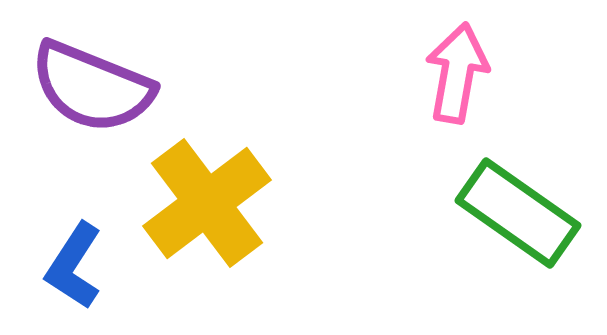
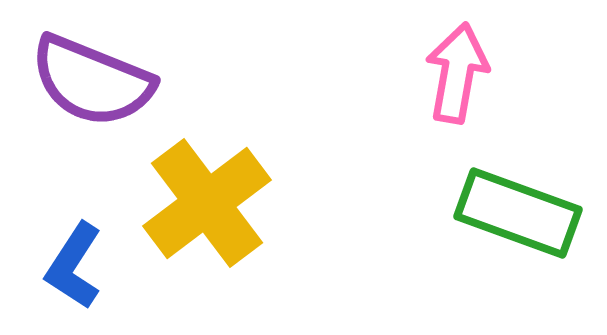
purple semicircle: moved 6 px up
green rectangle: rotated 15 degrees counterclockwise
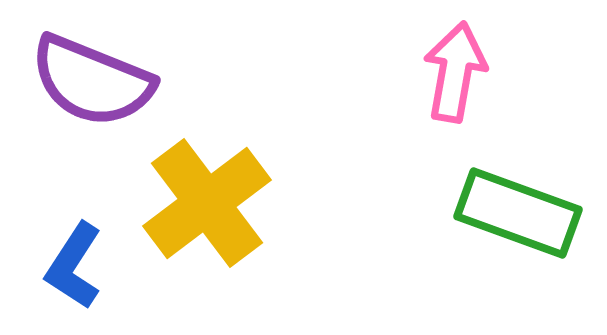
pink arrow: moved 2 px left, 1 px up
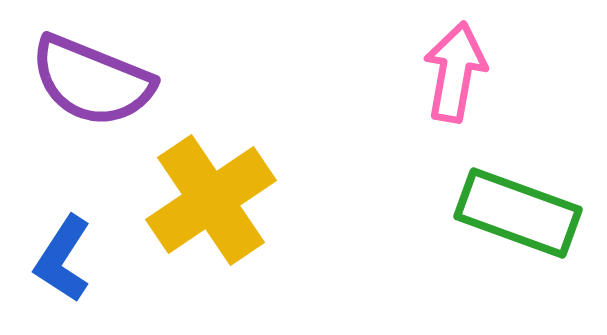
yellow cross: moved 4 px right, 3 px up; rotated 3 degrees clockwise
blue L-shape: moved 11 px left, 7 px up
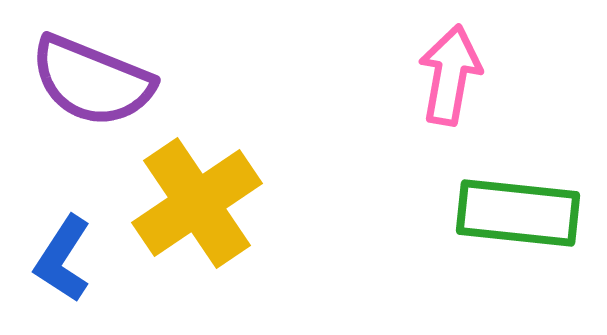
pink arrow: moved 5 px left, 3 px down
yellow cross: moved 14 px left, 3 px down
green rectangle: rotated 14 degrees counterclockwise
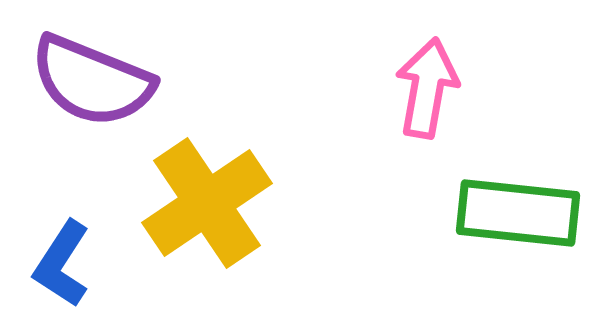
pink arrow: moved 23 px left, 13 px down
yellow cross: moved 10 px right
blue L-shape: moved 1 px left, 5 px down
